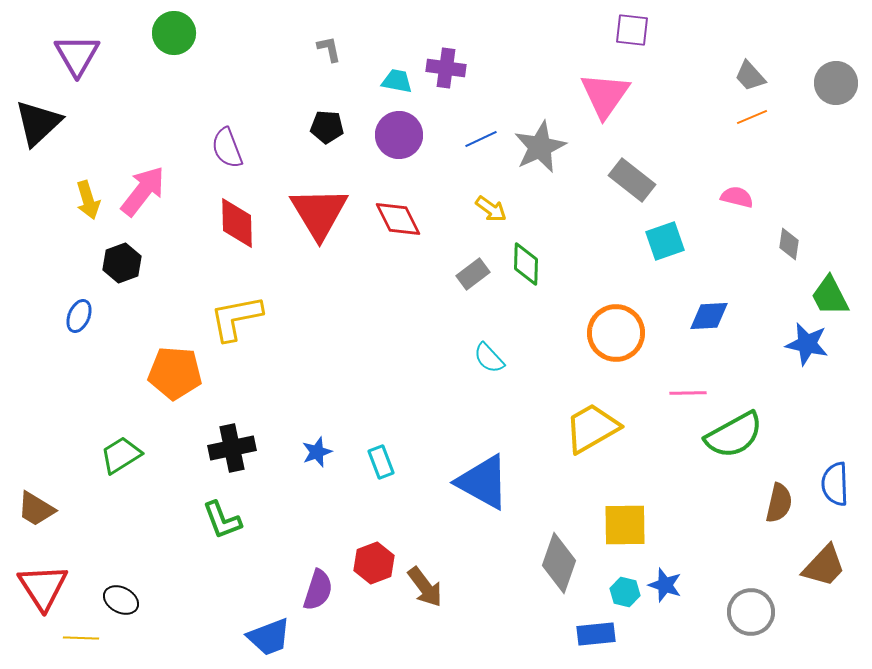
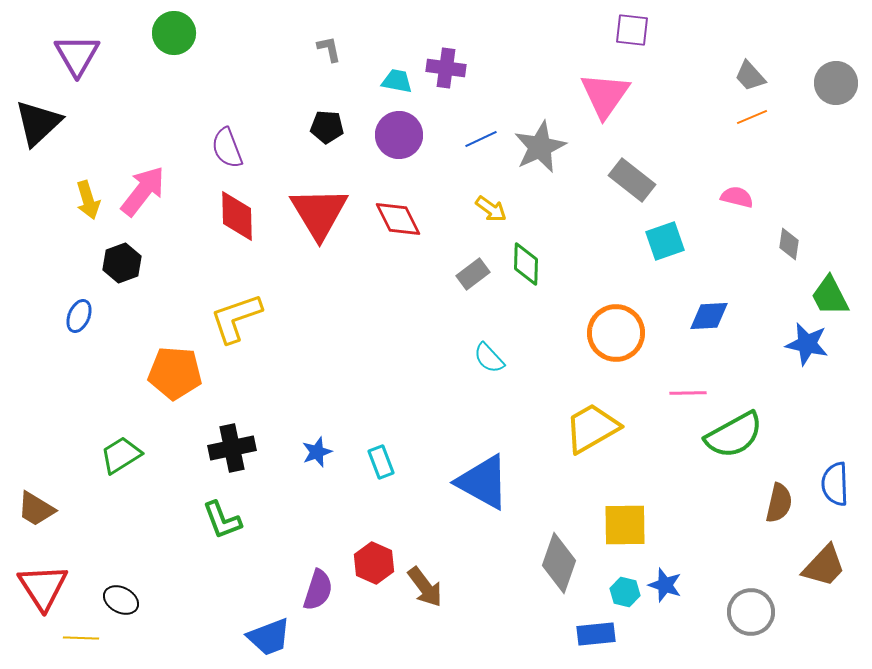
red diamond at (237, 223): moved 7 px up
yellow L-shape at (236, 318): rotated 8 degrees counterclockwise
red hexagon at (374, 563): rotated 15 degrees counterclockwise
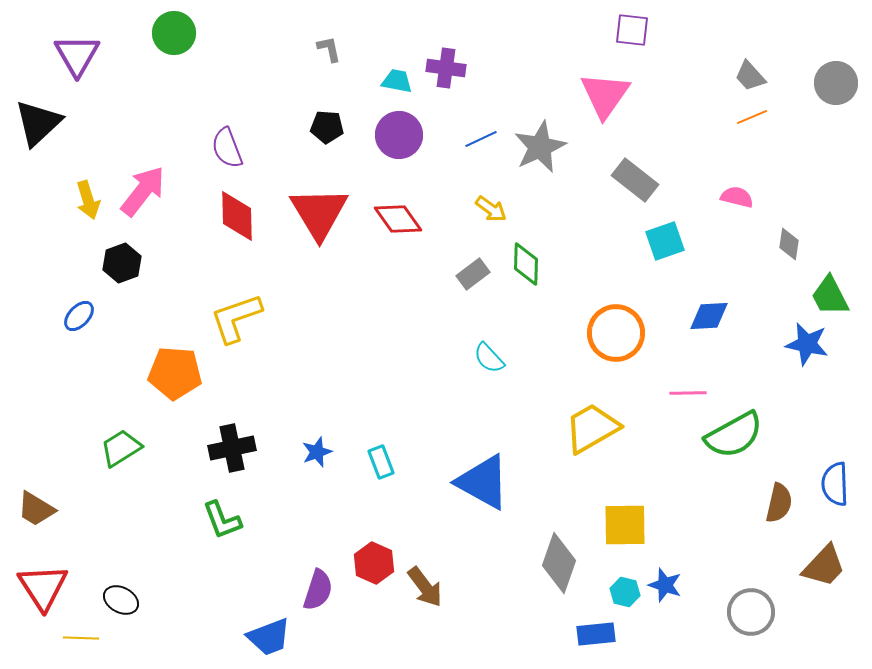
gray rectangle at (632, 180): moved 3 px right
red diamond at (398, 219): rotated 9 degrees counterclockwise
blue ellipse at (79, 316): rotated 20 degrees clockwise
green trapezoid at (121, 455): moved 7 px up
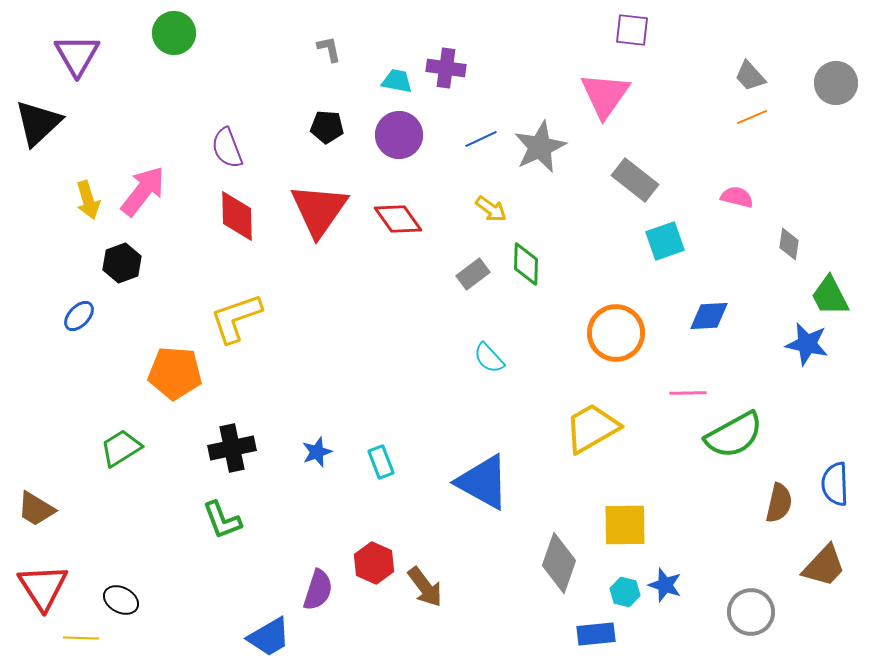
red triangle at (319, 213): moved 3 px up; rotated 6 degrees clockwise
blue trapezoid at (269, 637): rotated 9 degrees counterclockwise
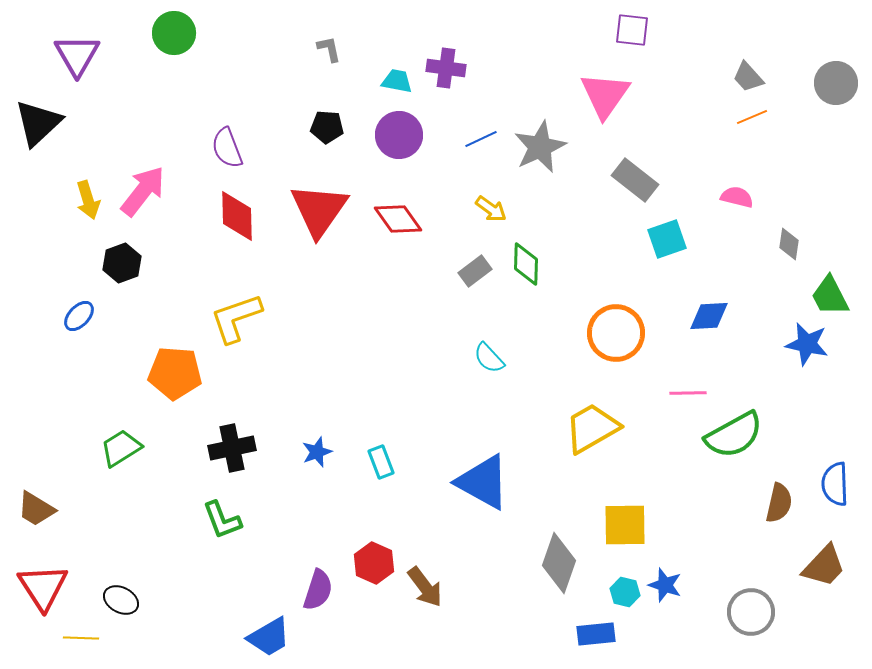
gray trapezoid at (750, 76): moved 2 px left, 1 px down
cyan square at (665, 241): moved 2 px right, 2 px up
gray rectangle at (473, 274): moved 2 px right, 3 px up
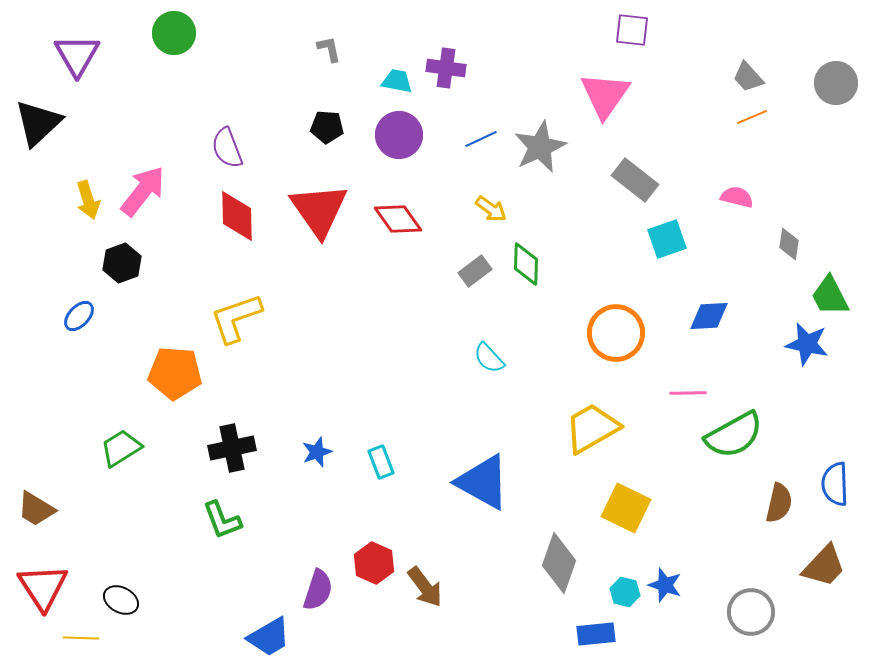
red triangle at (319, 210): rotated 10 degrees counterclockwise
yellow square at (625, 525): moved 1 px right, 17 px up; rotated 27 degrees clockwise
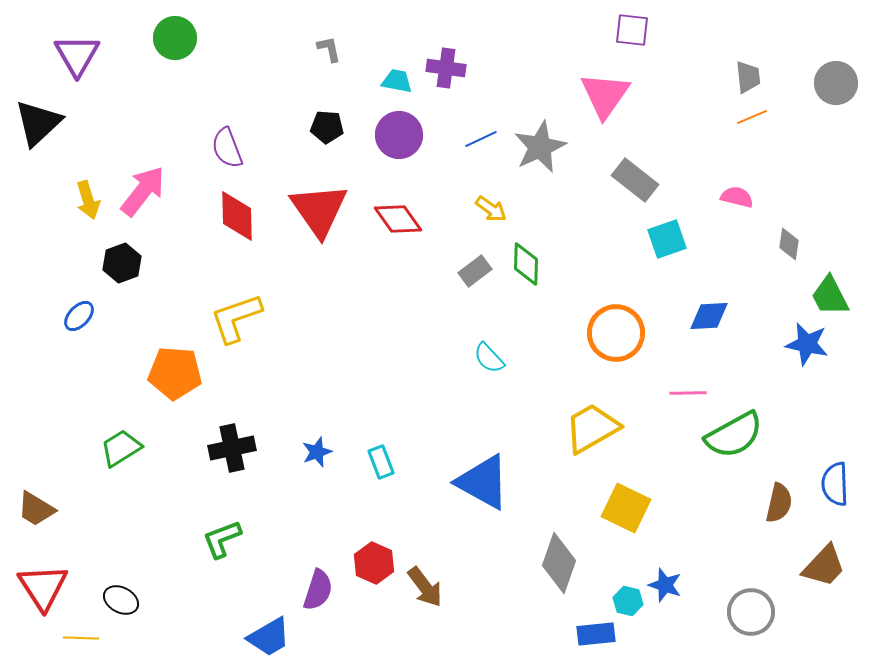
green circle at (174, 33): moved 1 px right, 5 px down
gray trapezoid at (748, 77): rotated 144 degrees counterclockwise
green L-shape at (222, 520): moved 19 px down; rotated 90 degrees clockwise
cyan hexagon at (625, 592): moved 3 px right, 9 px down
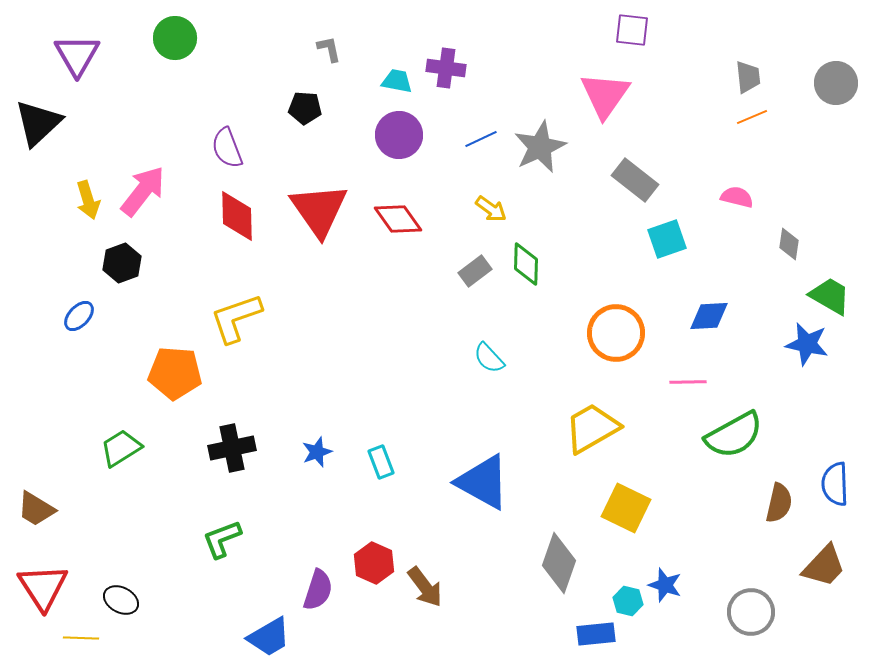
black pentagon at (327, 127): moved 22 px left, 19 px up
green trapezoid at (830, 296): rotated 147 degrees clockwise
pink line at (688, 393): moved 11 px up
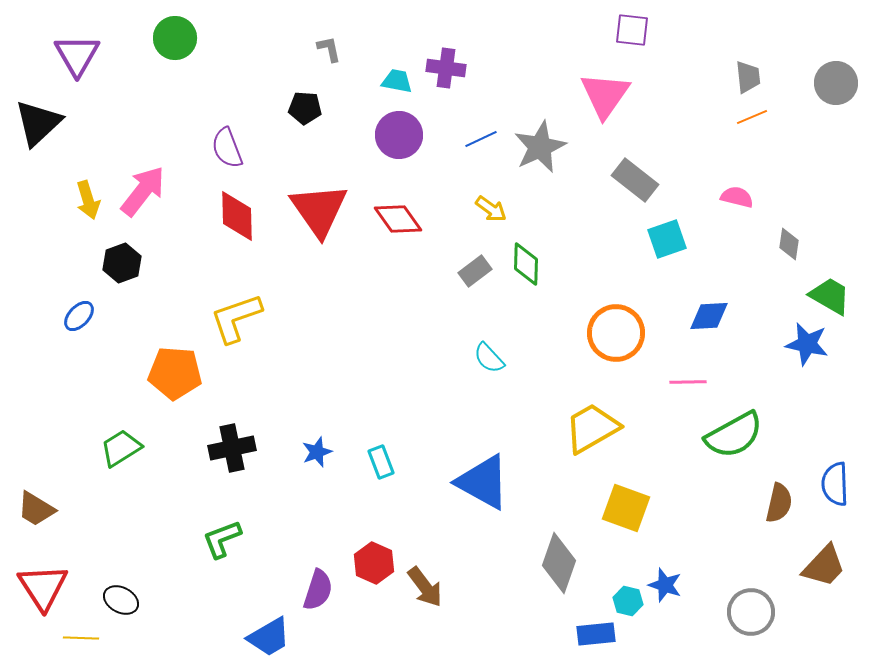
yellow square at (626, 508): rotated 6 degrees counterclockwise
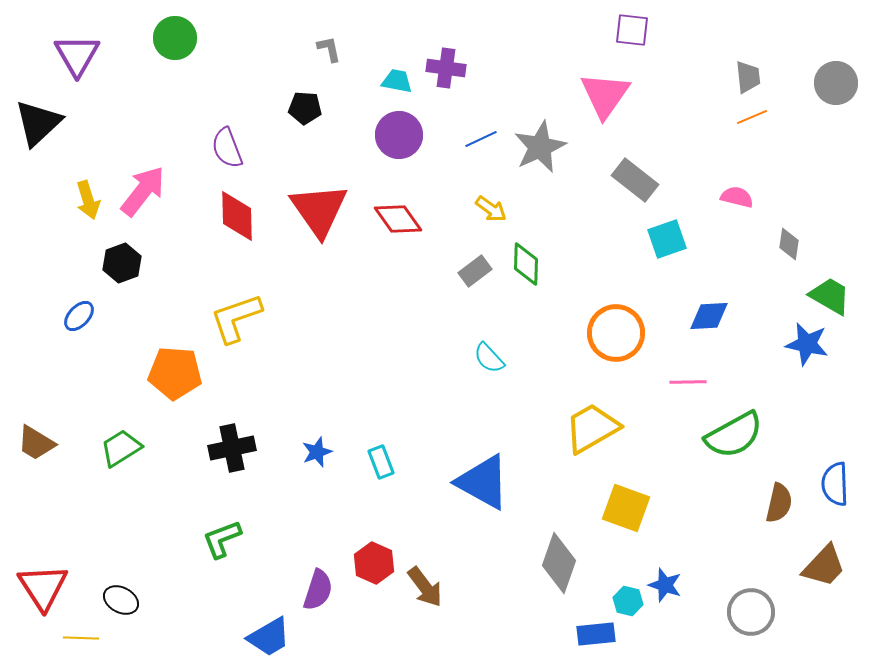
brown trapezoid at (36, 509): moved 66 px up
